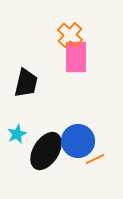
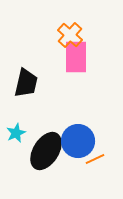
cyan star: moved 1 px left, 1 px up
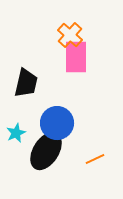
blue circle: moved 21 px left, 18 px up
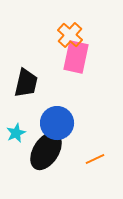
pink rectangle: rotated 12 degrees clockwise
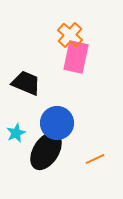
black trapezoid: rotated 80 degrees counterclockwise
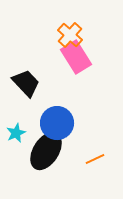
pink rectangle: rotated 44 degrees counterclockwise
black trapezoid: rotated 24 degrees clockwise
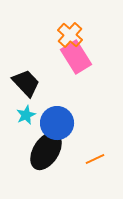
cyan star: moved 10 px right, 18 px up
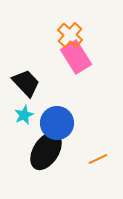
cyan star: moved 2 px left
orange line: moved 3 px right
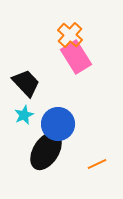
blue circle: moved 1 px right, 1 px down
orange line: moved 1 px left, 5 px down
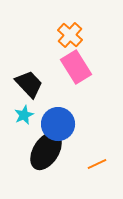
pink rectangle: moved 10 px down
black trapezoid: moved 3 px right, 1 px down
